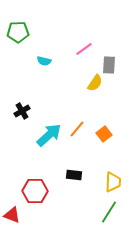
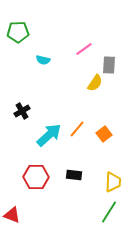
cyan semicircle: moved 1 px left, 1 px up
red hexagon: moved 1 px right, 14 px up
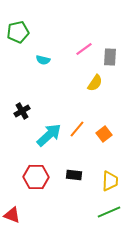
green pentagon: rotated 10 degrees counterclockwise
gray rectangle: moved 1 px right, 8 px up
yellow trapezoid: moved 3 px left, 1 px up
green line: rotated 35 degrees clockwise
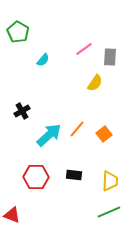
green pentagon: rotated 30 degrees counterclockwise
cyan semicircle: rotated 64 degrees counterclockwise
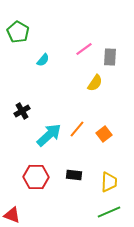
yellow trapezoid: moved 1 px left, 1 px down
